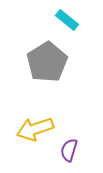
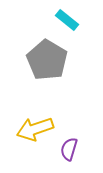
gray pentagon: moved 2 px up; rotated 9 degrees counterclockwise
purple semicircle: moved 1 px up
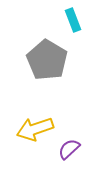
cyan rectangle: moved 6 px right; rotated 30 degrees clockwise
purple semicircle: rotated 30 degrees clockwise
